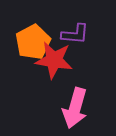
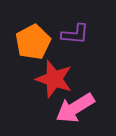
red star: moved 19 px down; rotated 9 degrees clockwise
pink arrow: rotated 42 degrees clockwise
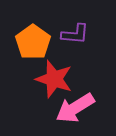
orange pentagon: rotated 8 degrees counterclockwise
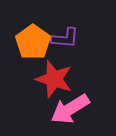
purple L-shape: moved 10 px left, 4 px down
pink arrow: moved 5 px left, 1 px down
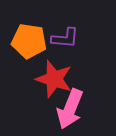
orange pentagon: moved 4 px left, 1 px up; rotated 28 degrees counterclockwise
pink arrow: rotated 36 degrees counterclockwise
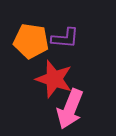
orange pentagon: moved 2 px right
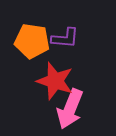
orange pentagon: moved 1 px right
red star: moved 1 px right, 2 px down
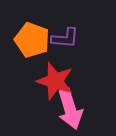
orange pentagon: moved 1 px up; rotated 12 degrees clockwise
pink arrow: rotated 39 degrees counterclockwise
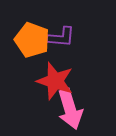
purple L-shape: moved 4 px left, 1 px up
